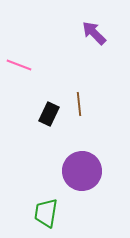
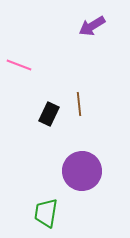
purple arrow: moved 2 px left, 7 px up; rotated 76 degrees counterclockwise
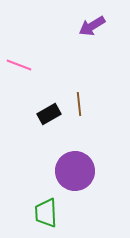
black rectangle: rotated 35 degrees clockwise
purple circle: moved 7 px left
green trapezoid: rotated 12 degrees counterclockwise
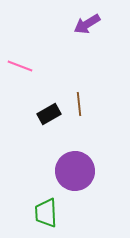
purple arrow: moved 5 px left, 2 px up
pink line: moved 1 px right, 1 px down
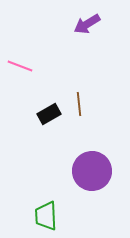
purple circle: moved 17 px right
green trapezoid: moved 3 px down
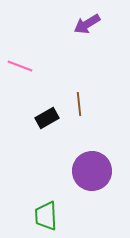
black rectangle: moved 2 px left, 4 px down
